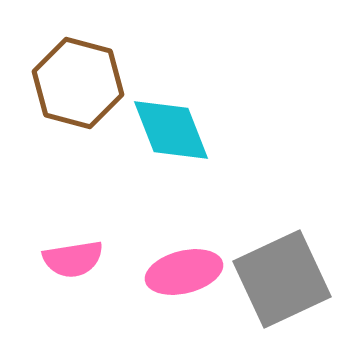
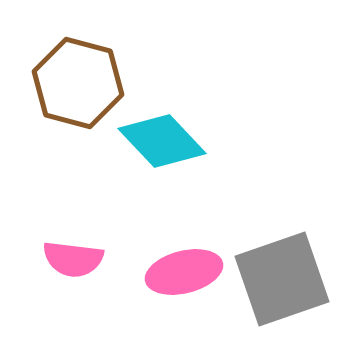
cyan diamond: moved 9 px left, 11 px down; rotated 22 degrees counterclockwise
pink semicircle: rotated 16 degrees clockwise
gray square: rotated 6 degrees clockwise
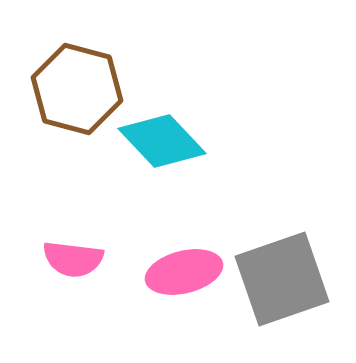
brown hexagon: moved 1 px left, 6 px down
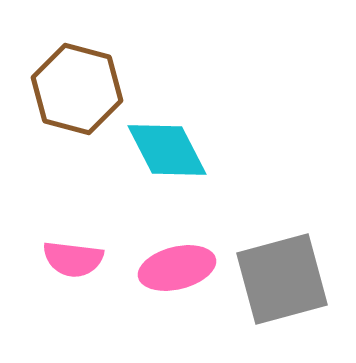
cyan diamond: moved 5 px right, 9 px down; rotated 16 degrees clockwise
pink ellipse: moved 7 px left, 4 px up
gray square: rotated 4 degrees clockwise
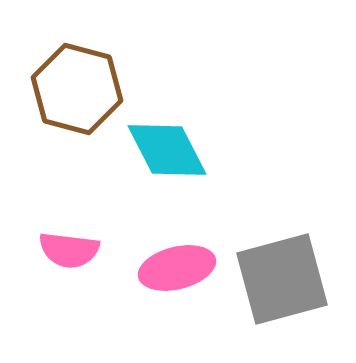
pink semicircle: moved 4 px left, 9 px up
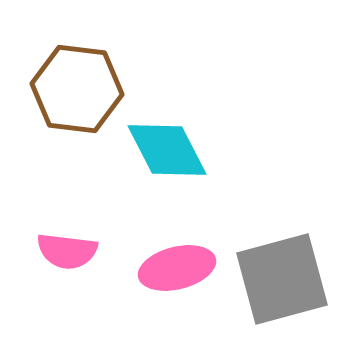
brown hexagon: rotated 8 degrees counterclockwise
pink semicircle: moved 2 px left, 1 px down
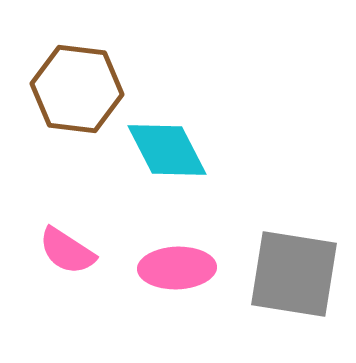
pink semicircle: rotated 26 degrees clockwise
pink ellipse: rotated 12 degrees clockwise
gray square: moved 12 px right, 5 px up; rotated 24 degrees clockwise
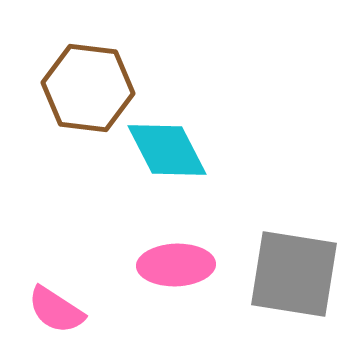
brown hexagon: moved 11 px right, 1 px up
pink semicircle: moved 11 px left, 59 px down
pink ellipse: moved 1 px left, 3 px up
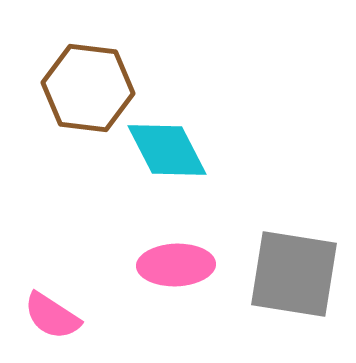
pink semicircle: moved 4 px left, 6 px down
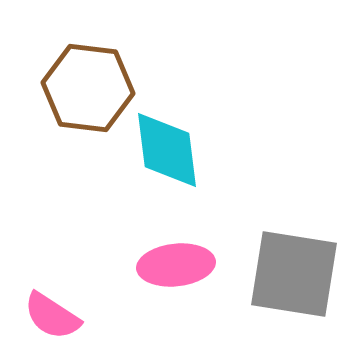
cyan diamond: rotated 20 degrees clockwise
pink ellipse: rotated 4 degrees counterclockwise
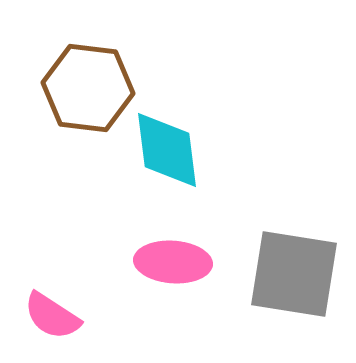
pink ellipse: moved 3 px left, 3 px up; rotated 10 degrees clockwise
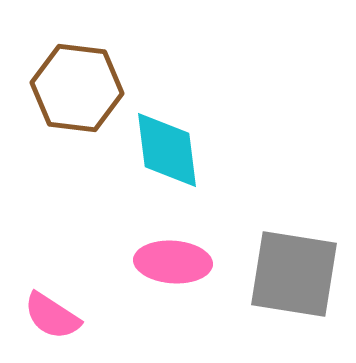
brown hexagon: moved 11 px left
